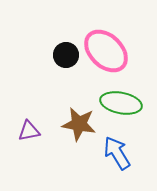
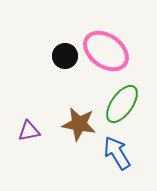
pink ellipse: rotated 9 degrees counterclockwise
black circle: moved 1 px left, 1 px down
green ellipse: moved 1 px right, 1 px down; rotated 66 degrees counterclockwise
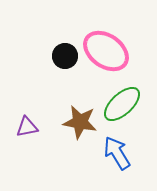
green ellipse: rotated 12 degrees clockwise
brown star: moved 1 px right, 2 px up
purple triangle: moved 2 px left, 4 px up
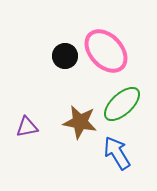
pink ellipse: rotated 12 degrees clockwise
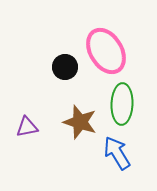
pink ellipse: rotated 12 degrees clockwise
black circle: moved 11 px down
green ellipse: rotated 45 degrees counterclockwise
brown star: rotated 8 degrees clockwise
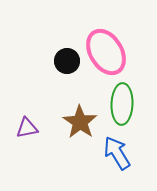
pink ellipse: moved 1 px down
black circle: moved 2 px right, 6 px up
brown star: rotated 16 degrees clockwise
purple triangle: moved 1 px down
